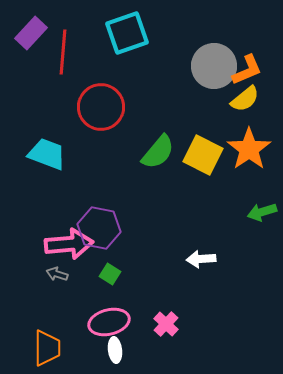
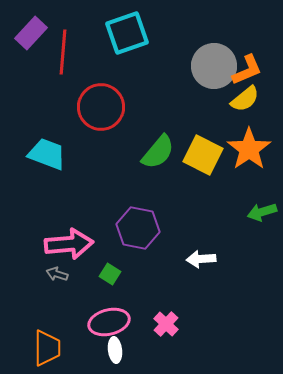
purple hexagon: moved 39 px right
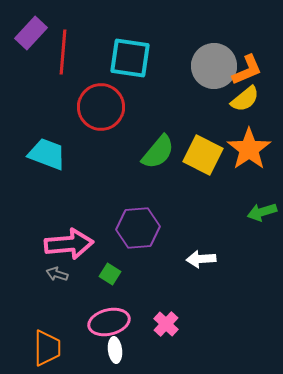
cyan square: moved 3 px right, 25 px down; rotated 27 degrees clockwise
purple hexagon: rotated 15 degrees counterclockwise
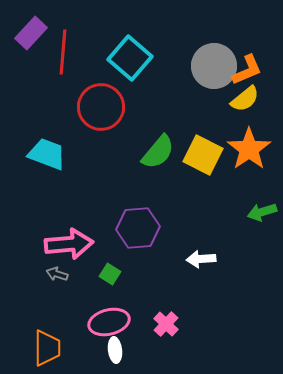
cyan square: rotated 33 degrees clockwise
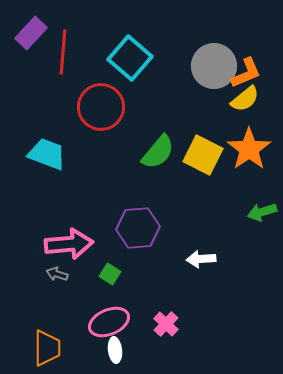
orange L-shape: moved 1 px left, 3 px down
pink ellipse: rotated 9 degrees counterclockwise
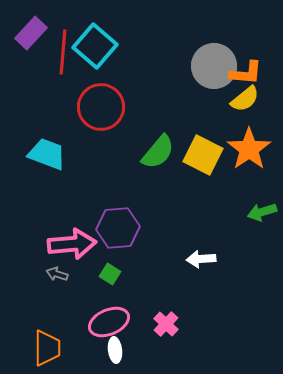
cyan square: moved 35 px left, 12 px up
orange L-shape: rotated 28 degrees clockwise
purple hexagon: moved 20 px left
pink arrow: moved 3 px right
